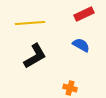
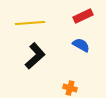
red rectangle: moved 1 px left, 2 px down
black L-shape: rotated 12 degrees counterclockwise
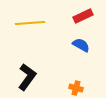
black L-shape: moved 8 px left, 21 px down; rotated 12 degrees counterclockwise
orange cross: moved 6 px right
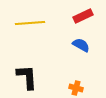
black L-shape: rotated 40 degrees counterclockwise
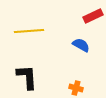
red rectangle: moved 10 px right
yellow line: moved 1 px left, 8 px down
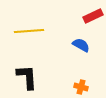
orange cross: moved 5 px right, 1 px up
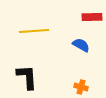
red rectangle: moved 1 px left, 1 px down; rotated 24 degrees clockwise
yellow line: moved 5 px right
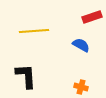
red rectangle: rotated 18 degrees counterclockwise
black L-shape: moved 1 px left, 1 px up
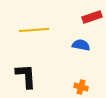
yellow line: moved 1 px up
blue semicircle: rotated 18 degrees counterclockwise
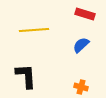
red rectangle: moved 7 px left, 3 px up; rotated 36 degrees clockwise
blue semicircle: rotated 54 degrees counterclockwise
